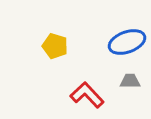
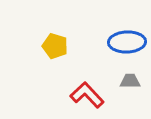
blue ellipse: rotated 18 degrees clockwise
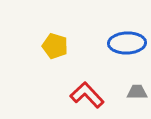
blue ellipse: moved 1 px down
gray trapezoid: moved 7 px right, 11 px down
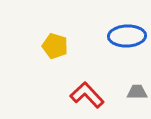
blue ellipse: moved 7 px up
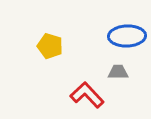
yellow pentagon: moved 5 px left
gray trapezoid: moved 19 px left, 20 px up
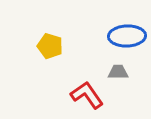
red L-shape: rotated 8 degrees clockwise
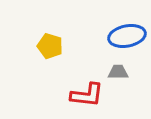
blue ellipse: rotated 9 degrees counterclockwise
red L-shape: rotated 132 degrees clockwise
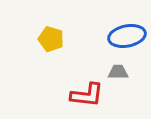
yellow pentagon: moved 1 px right, 7 px up
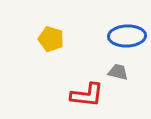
blue ellipse: rotated 9 degrees clockwise
gray trapezoid: rotated 15 degrees clockwise
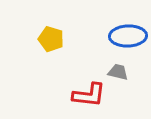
blue ellipse: moved 1 px right
red L-shape: moved 2 px right
